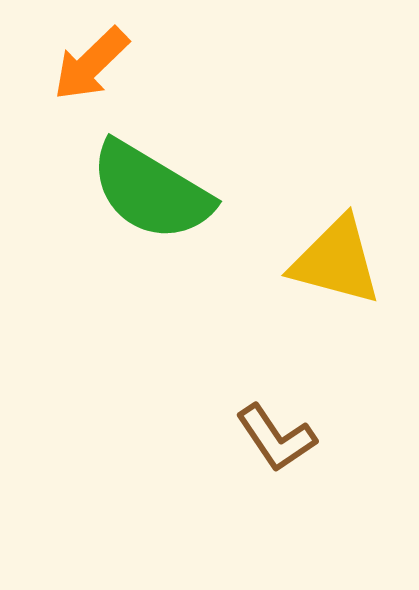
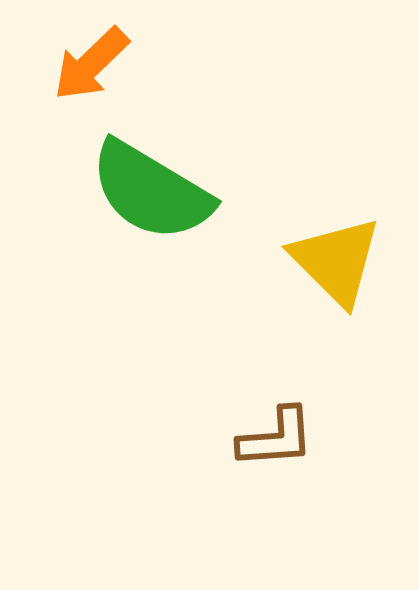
yellow triangle: rotated 30 degrees clockwise
brown L-shape: rotated 60 degrees counterclockwise
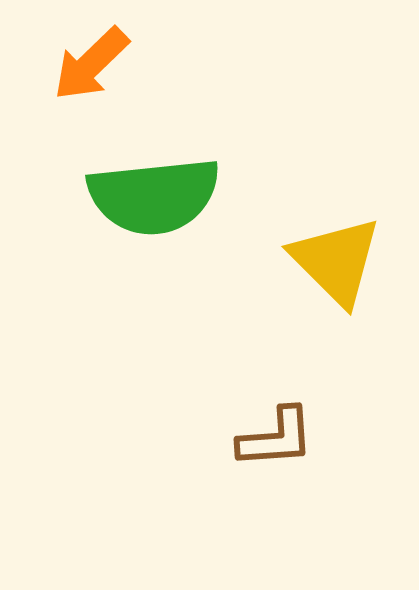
green semicircle: moved 3 px right, 5 px down; rotated 37 degrees counterclockwise
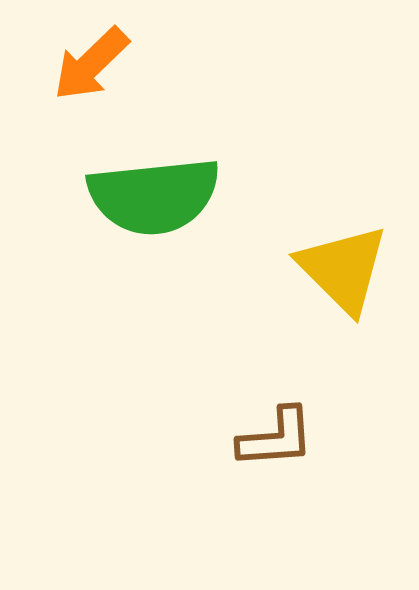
yellow triangle: moved 7 px right, 8 px down
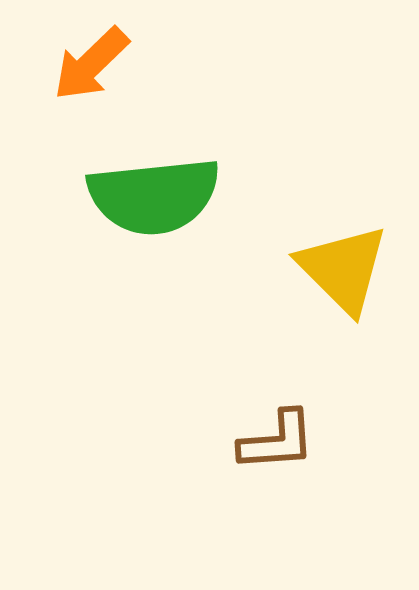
brown L-shape: moved 1 px right, 3 px down
